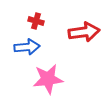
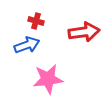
blue arrow: moved 2 px up; rotated 15 degrees counterclockwise
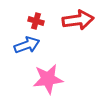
red arrow: moved 6 px left, 12 px up
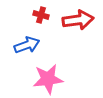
red cross: moved 5 px right, 6 px up
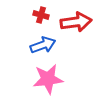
red arrow: moved 2 px left, 2 px down
blue arrow: moved 16 px right
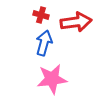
blue arrow: moved 1 px right, 2 px up; rotated 55 degrees counterclockwise
pink star: moved 4 px right
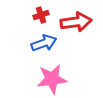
red cross: rotated 35 degrees counterclockwise
blue arrow: rotated 55 degrees clockwise
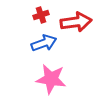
pink star: moved 1 px left; rotated 16 degrees clockwise
